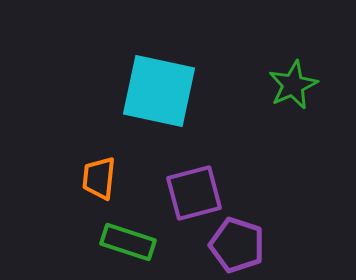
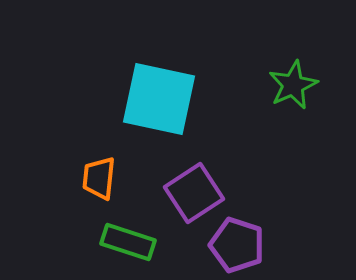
cyan square: moved 8 px down
purple square: rotated 18 degrees counterclockwise
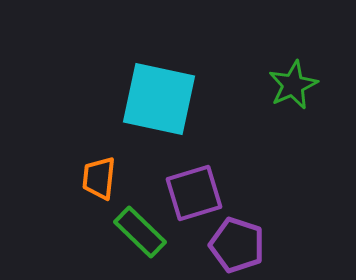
purple square: rotated 16 degrees clockwise
green rectangle: moved 12 px right, 10 px up; rotated 26 degrees clockwise
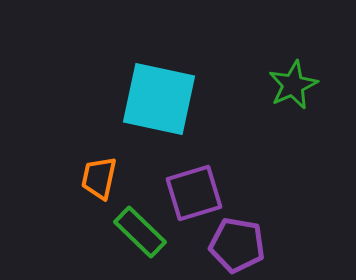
orange trapezoid: rotated 6 degrees clockwise
purple pentagon: rotated 8 degrees counterclockwise
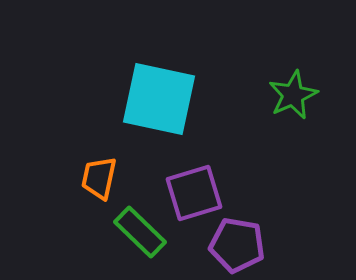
green star: moved 10 px down
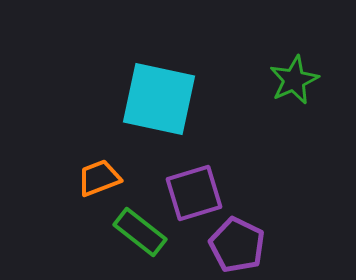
green star: moved 1 px right, 15 px up
orange trapezoid: rotated 57 degrees clockwise
green rectangle: rotated 6 degrees counterclockwise
purple pentagon: rotated 16 degrees clockwise
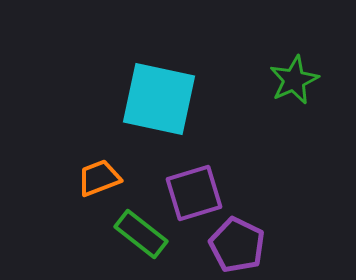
green rectangle: moved 1 px right, 2 px down
